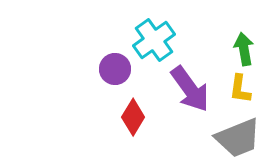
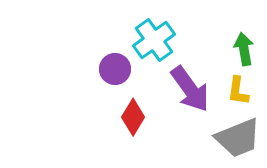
yellow L-shape: moved 2 px left, 2 px down
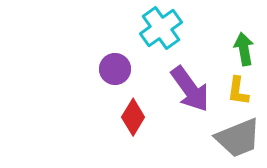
cyan cross: moved 7 px right, 12 px up
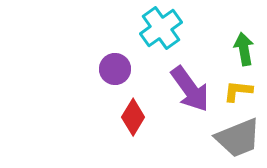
yellow L-shape: rotated 88 degrees clockwise
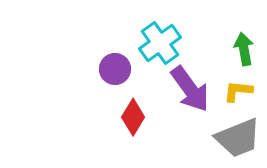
cyan cross: moved 1 px left, 15 px down
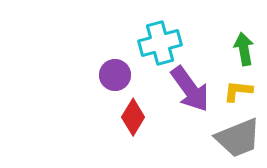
cyan cross: rotated 21 degrees clockwise
purple circle: moved 6 px down
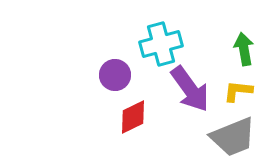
cyan cross: moved 1 px right, 1 px down
red diamond: rotated 33 degrees clockwise
gray trapezoid: moved 5 px left, 1 px up
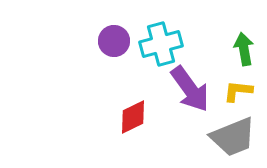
purple circle: moved 1 px left, 34 px up
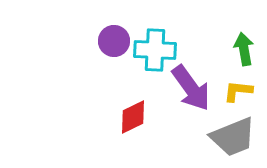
cyan cross: moved 6 px left, 6 px down; rotated 18 degrees clockwise
purple arrow: moved 1 px right, 1 px up
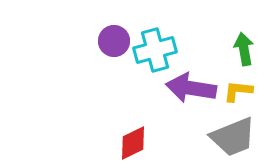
cyan cross: rotated 18 degrees counterclockwise
purple arrow: rotated 135 degrees clockwise
red diamond: moved 26 px down
